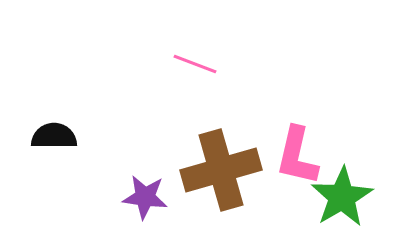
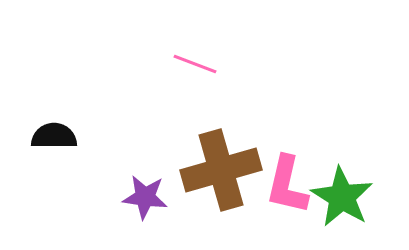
pink L-shape: moved 10 px left, 29 px down
green star: rotated 10 degrees counterclockwise
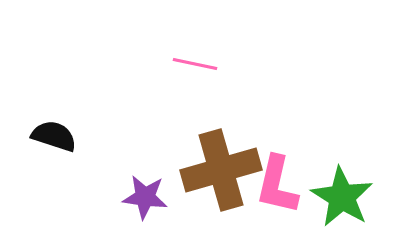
pink line: rotated 9 degrees counterclockwise
black semicircle: rotated 18 degrees clockwise
pink L-shape: moved 10 px left
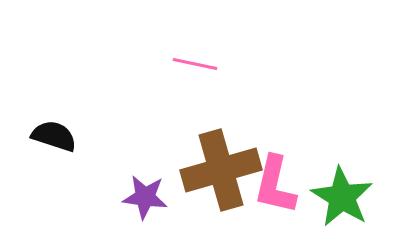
pink L-shape: moved 2 px left
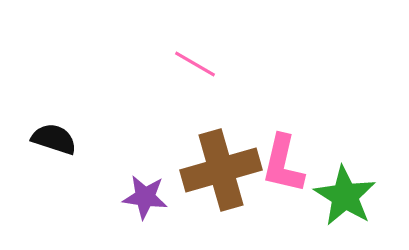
pink line: rotated 18 degrees clockwise
black semicircle: moved 3 px down
pink L-shape: moved 8 px right, 21 px up
green star: moved 3 px right, 1 px up
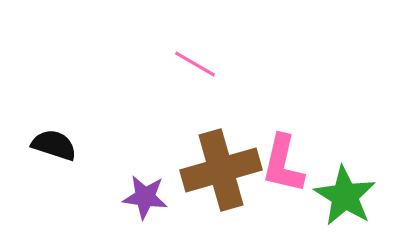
black semicircle: moved 6 px down
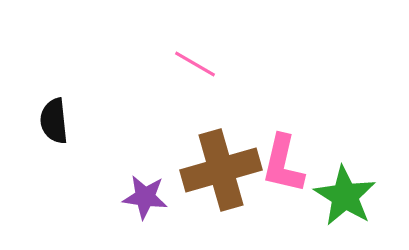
black semicircle: moved 24 px up; rotated 114 degrees counterclockwise
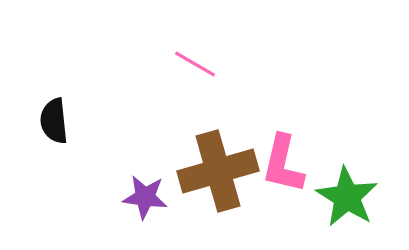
brown cross: moved 3 px left, 1 px down
green star: moved 2 px right, 1 px down
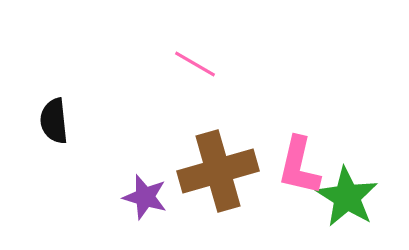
pink L-shape: moved 16 px right, 2 px down
purple star: rotated 9 degrees clockwise
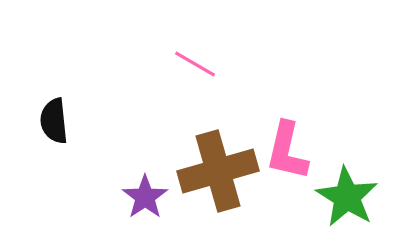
pink L-shape: moved 12 px left, 15 px up
purple star: rotated 21 degrees clockwise
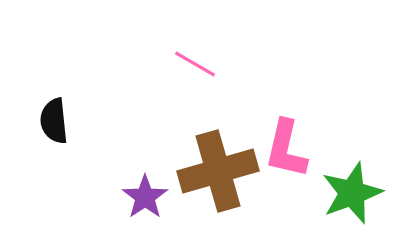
pink L-shape: moved 1 px left, 2 px up
green star: moved 5 px right, 4 px up; rotated 20 degrees clockwise
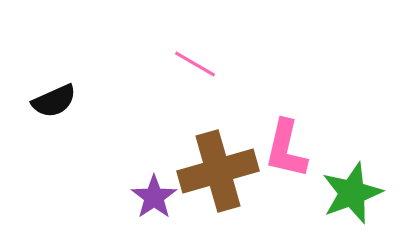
black semicircle: moved 20 px up; rotated 108 degrees counterclockwise
purple star: moved 9 px right
